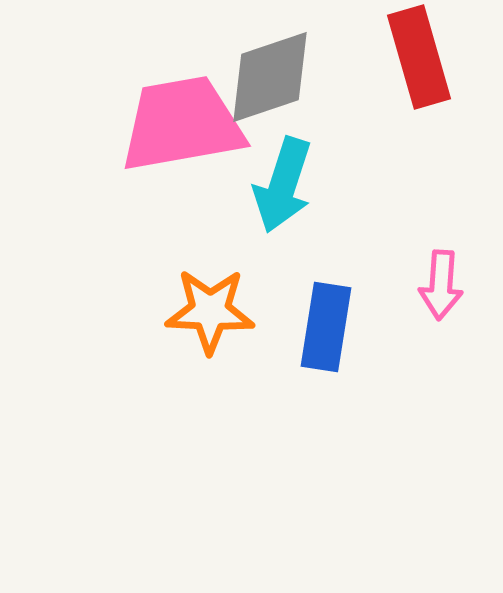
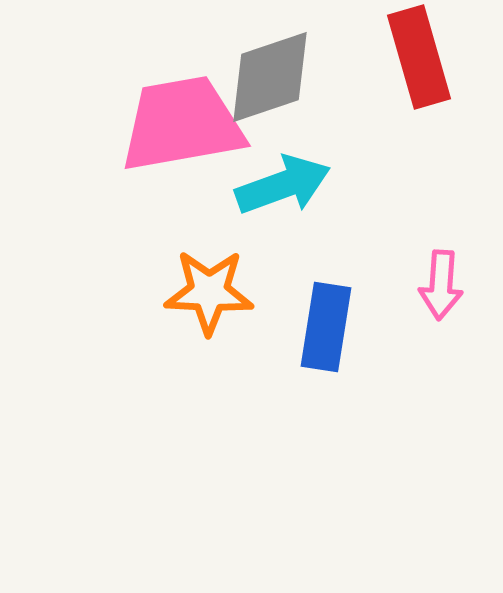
cyan arrow: rotated 128 degrees counterclockwise
orange star: moved 1 px left, 19 px up
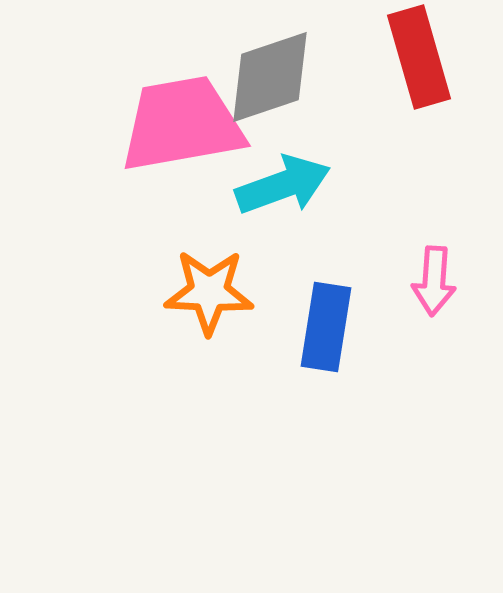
pink arrow: moved 7 px left, 4 px up
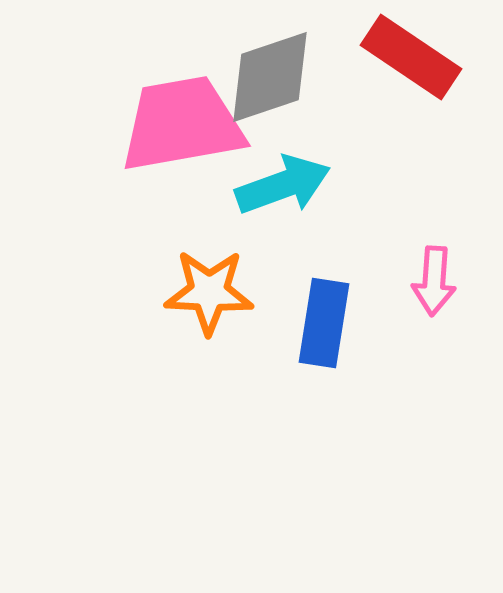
red rectangle: moved 8 px left; rotated 40 degrees counterclockwise
blue rectangle: moved 2 px left, 4 px up
